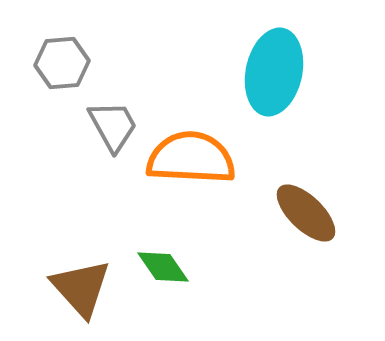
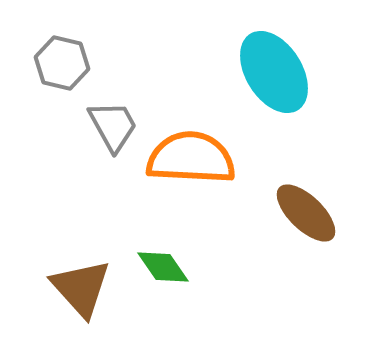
gray hexagon: rotated 18 degrees clockwise
cyan ellipse: rotated 44 degrees counterclockwise
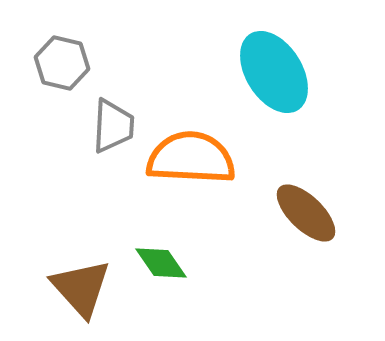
gray trapezoid: rotated 32 degrees clockwise
green diamond: moved 2 px left, 4 px up
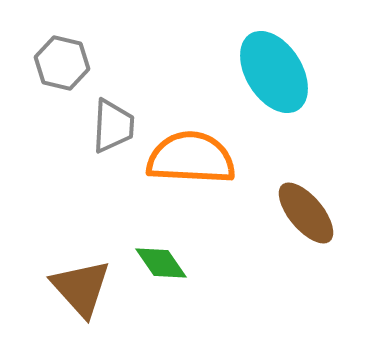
brown ellipse: rotated 6 degrees clockwise
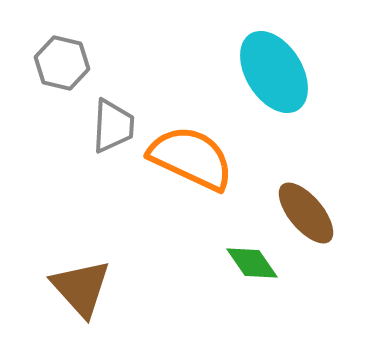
orange semicircle: rotated 22 degrees clockwise
green diamond: moved 91 px right
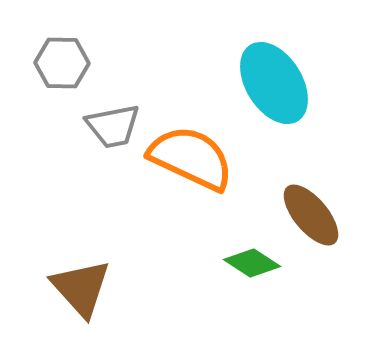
gray hexagon: rotated 12 degrees counterclockwise
cyan ellipse: moved 11 px down
gray trapezoid: rotated 76 degrees clockwise
brown ellipse: moved 5 px right, 2 px down
green diamond: rotated 22 degrees counterclockwise
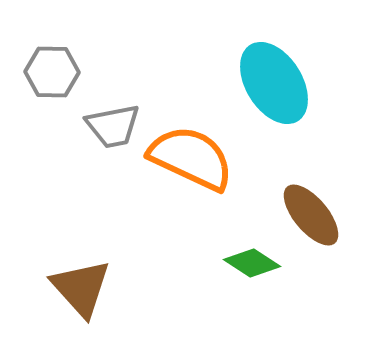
gray hexagon: moved 10 px left, 9 px down
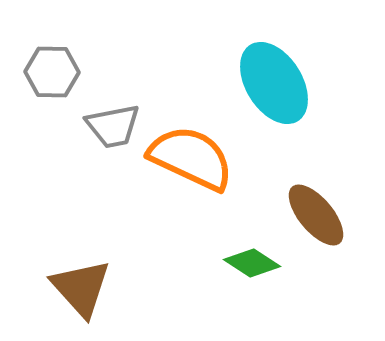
brown ellipse: moved 5 px right
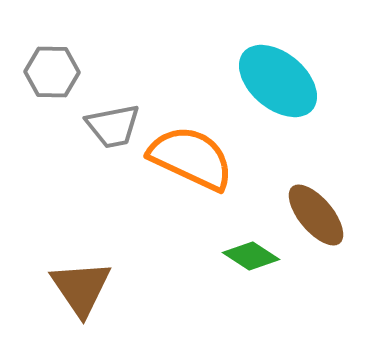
cyan ellipse: moved 4 px right, 2 px up; rotated 18 degrees counterclockwise
green diamond: moved 1 px left, 7 px up
brown triangle: rotated 8 degrees clockwise
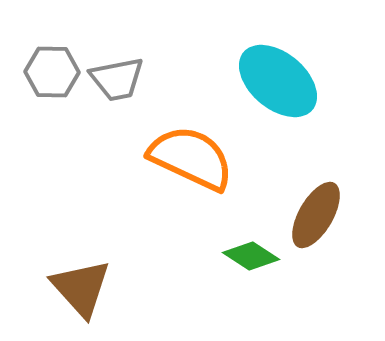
gray trapezoid: moved 4 px right, 47 px up
brown ellipse: rotated 70 degrees clockwise
brown triangle: rotated 8 degrees counterclockwise
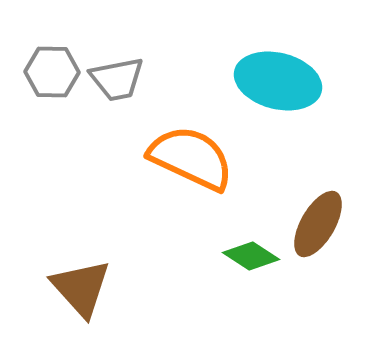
cyan ellipse: rotated 26 degrees counterclockwise
brown ellipse: moved 2 px right, 9 px down
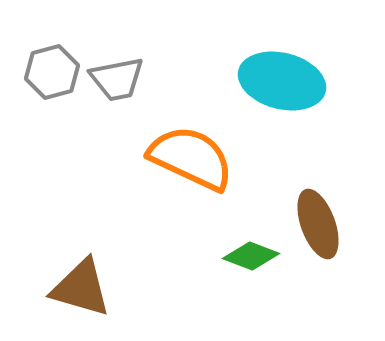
gray hexagon: rotated 16 degrees counterclockwise
cyan ellipse: moved 4 px right
brown ellipse: rotated 50 degrees counterclockwise
green diamond: rotated 12 degrees counterclockwise
brown triangle: rotated 32 degrees counterclockwise
